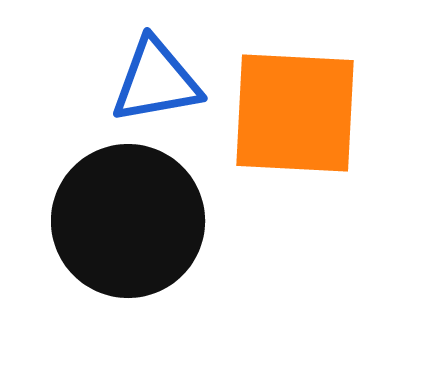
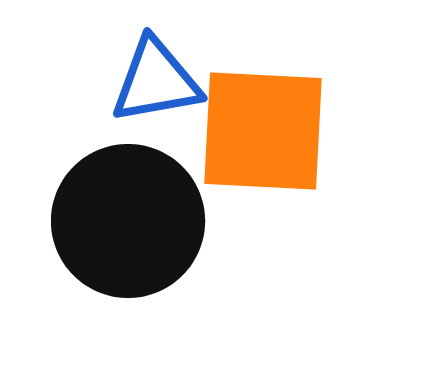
orange square: moved 32 px left, 18 px down
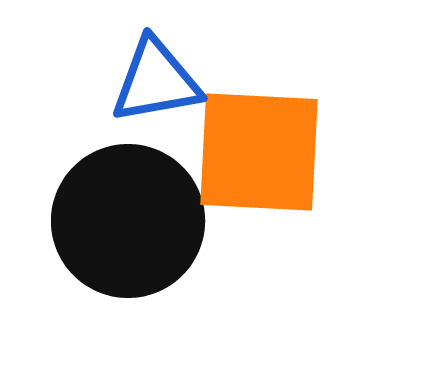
orange square: moved 4 px left, 21 px down
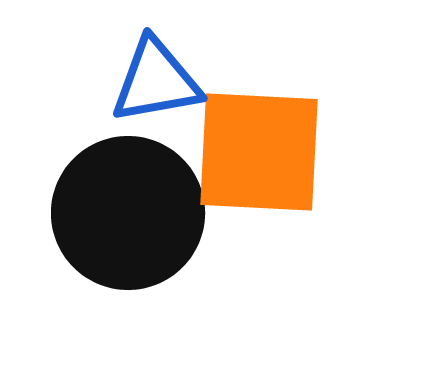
black circle: moved 8 px up
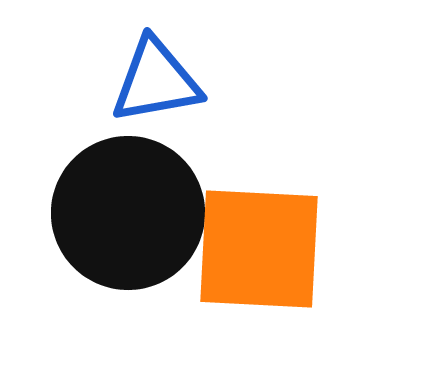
orange square: moved 97 px down
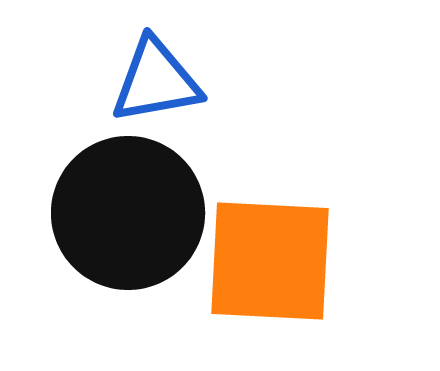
orange square: moved 11 px right, 12 px down
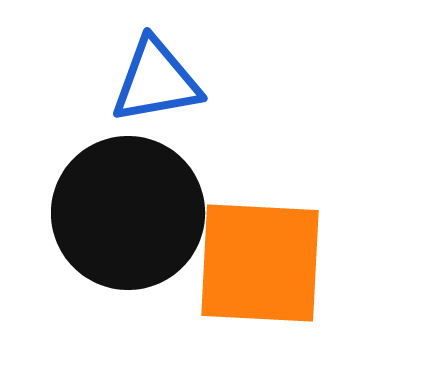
orange square: moved 10 px left, 2 px down
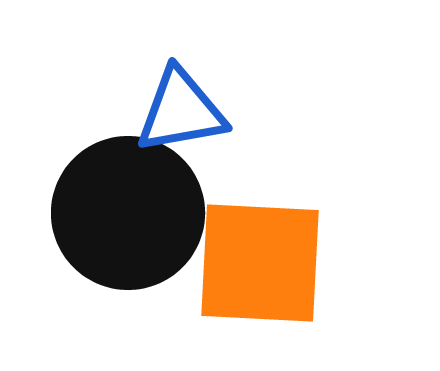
blue triangle: moved 25 px right, 30 px down
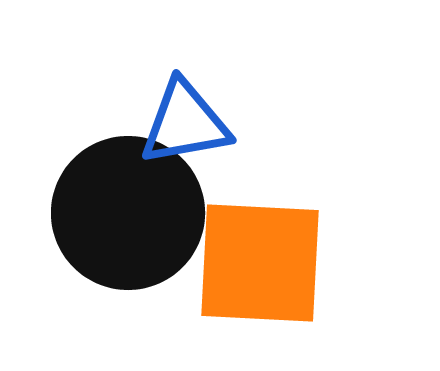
blue triangle: moved 4 px right, 12 px down
